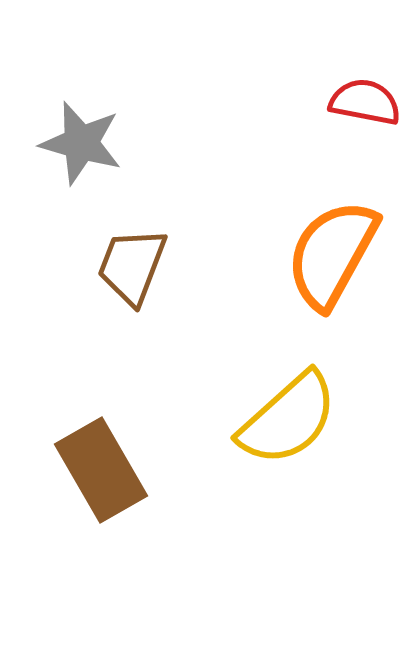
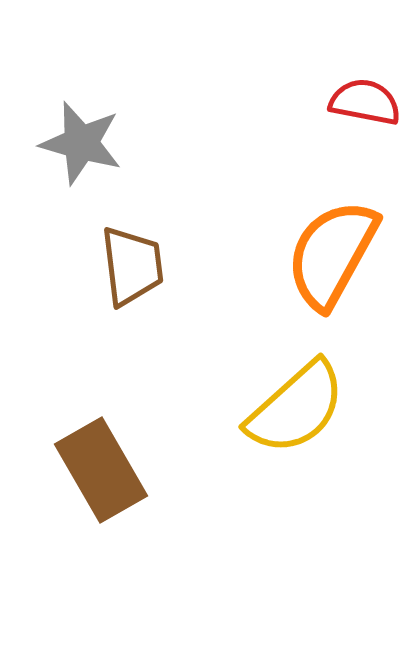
brown trapezoid: rotated 152 degrees clockwise
yellow semicircle: moved 8 px right, 11 px up
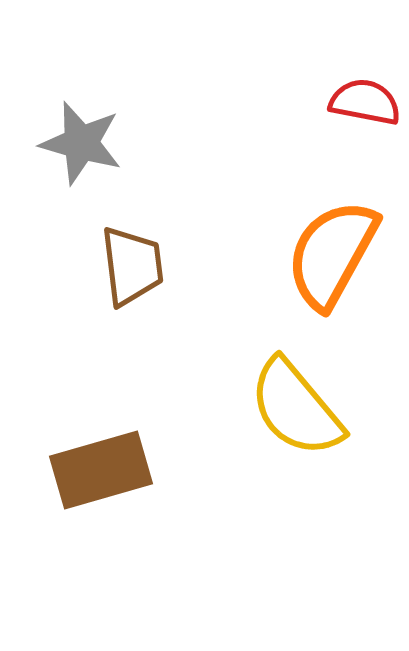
yellow semicircle: rotated 92 degrees clockwise
brown rectangle: rotated 76 degrees counterclockwise
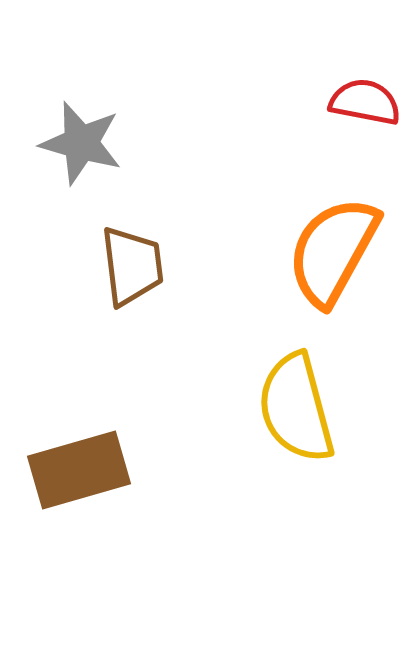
orange semicircle: moved 1 px right, 3 px up
yellow semicircle: rotated 25 degrees clockwise
brown rectangle: moved 22 px left
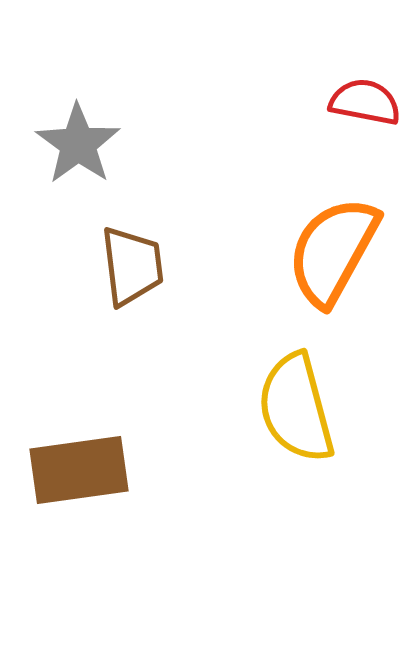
gray star: moved 3 px left, 1 px down; rotated 20 degrees clockwise
brown rectangle: rotated 8 degrees clockwise
